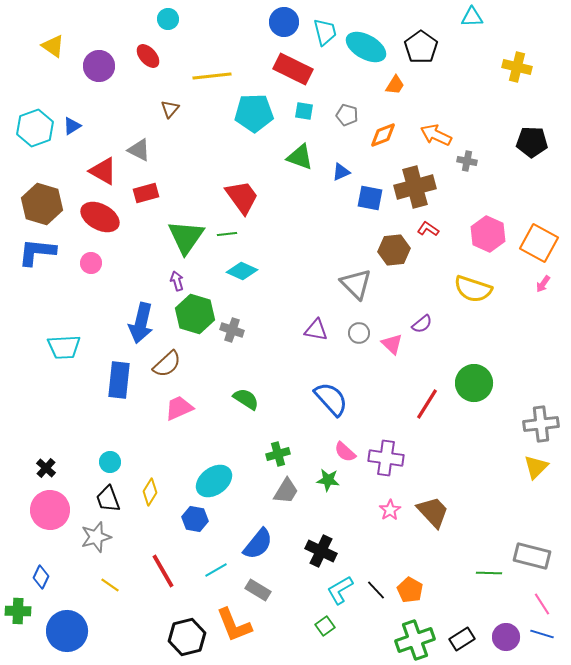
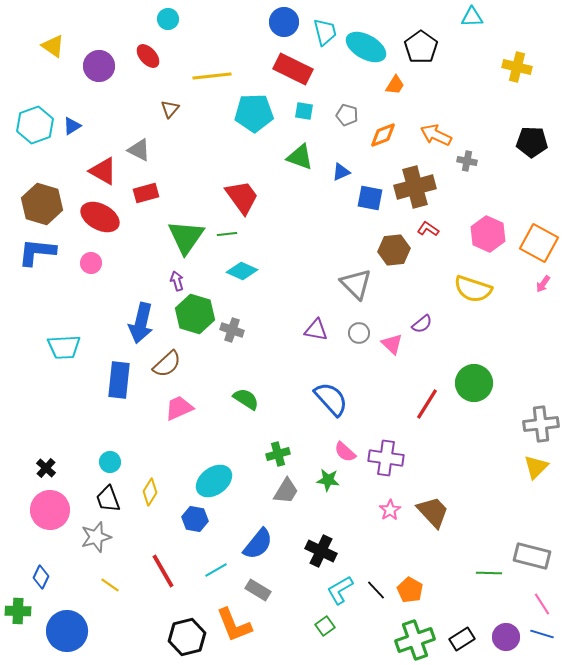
cyan hexagon at (35, 128): moved 3 px up
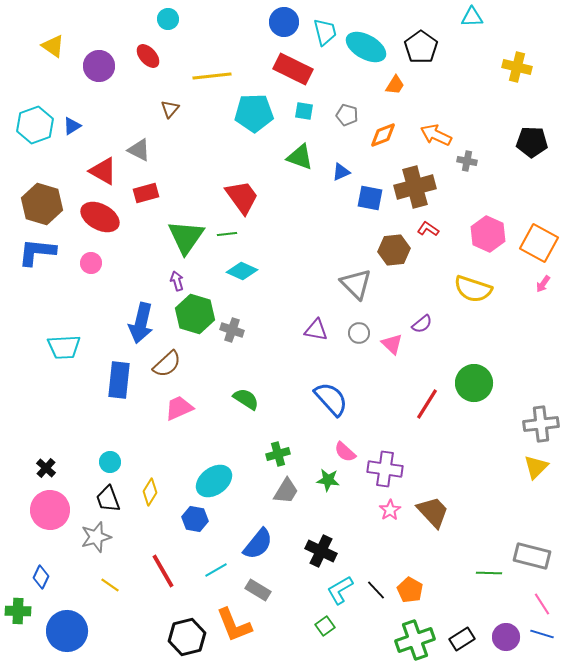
purple cross at (386, 458): moved 1 px left, 11 px down
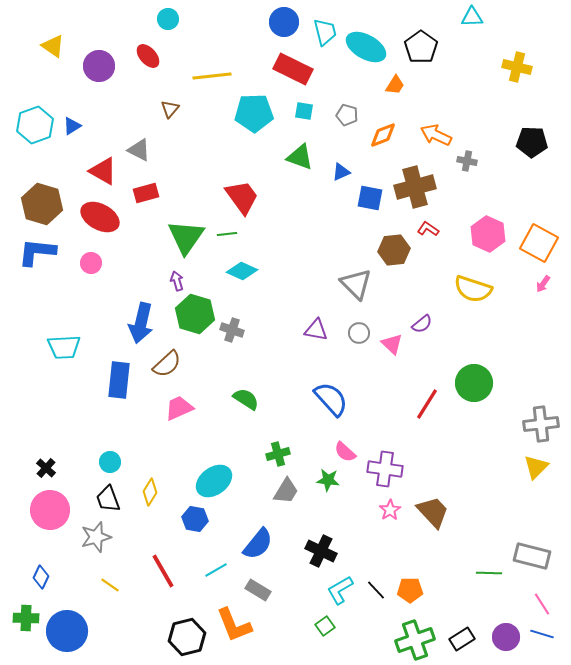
orange pentagon at (410, 590): rotated 30 degrees counterclockwise
green cross at (18, 611): moved 8 px right, 7 px down
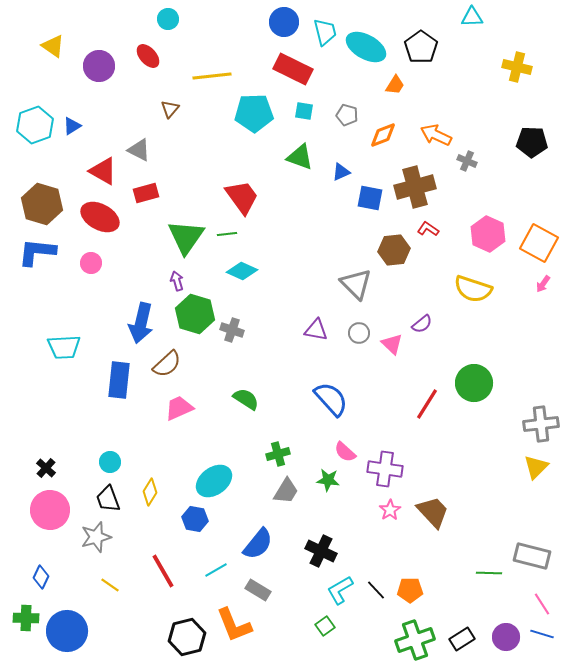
gray cross at (467, 161): rotated 12 degrees clockwise
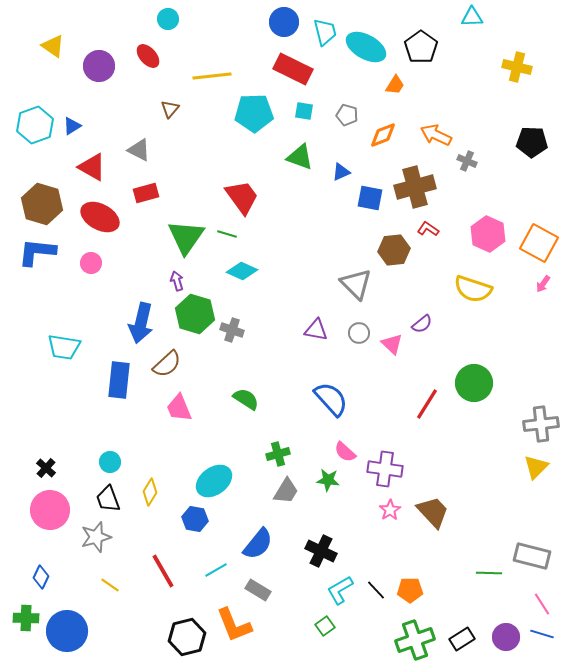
red triangle at (103, 171): moved 11 px left, 4 px up
green line at (227, 234): rotated 24 degrees clockwise
cyan trapezoid at (64, 347): rotated 12 degrees clockwise
pink trapezoid at (179, 408): rotated 88 degrees counterclockwise
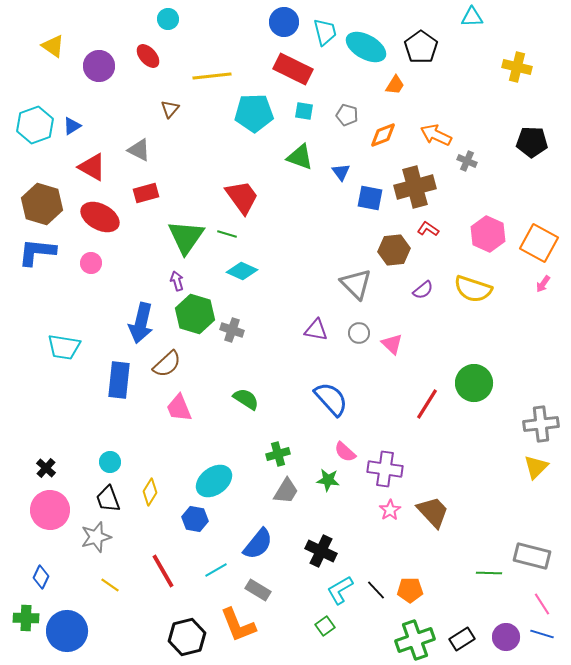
blue triangle at (341, 172): rotated 42 degrees counterclockwise
purple semicircle at (422, 324): moved 1 px right, 34 px up
orange L-shape at (234, 625): moved 4 px right
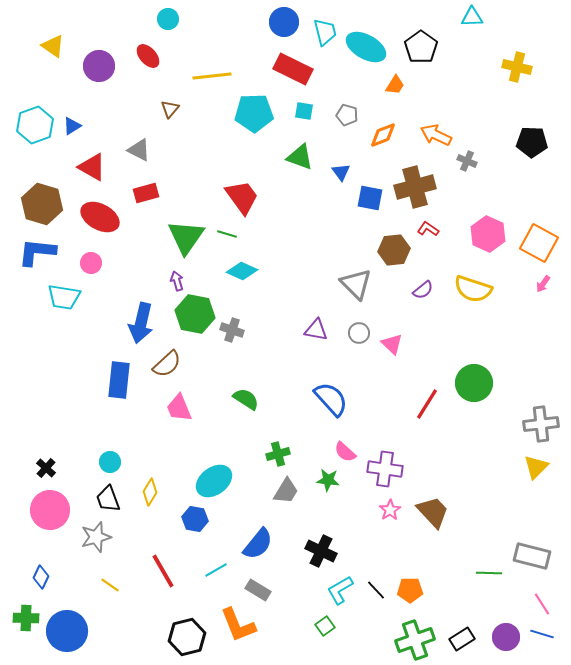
green hexagon at (195, 314): rotated 6 degrees counterclockwise
cyan trapezoid at (64, 347): moved 50 px up
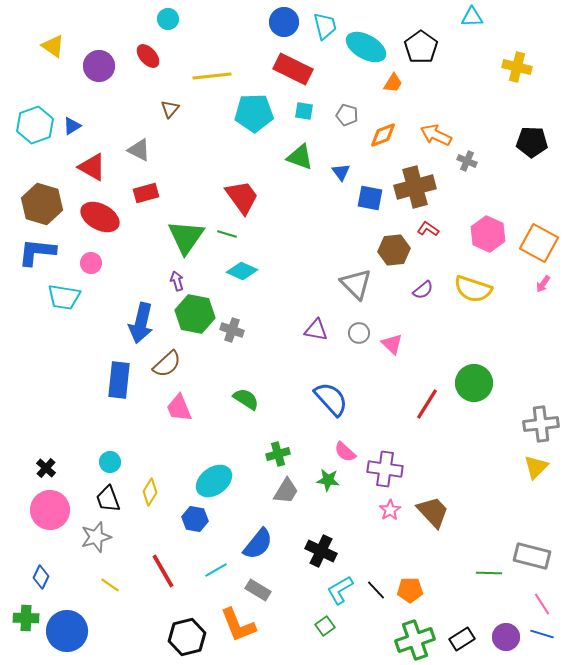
cyan trapezoid at (325, 32): moved 6 px up
orange trapezoid at (395, 85): moved 2 px left, 2 px up
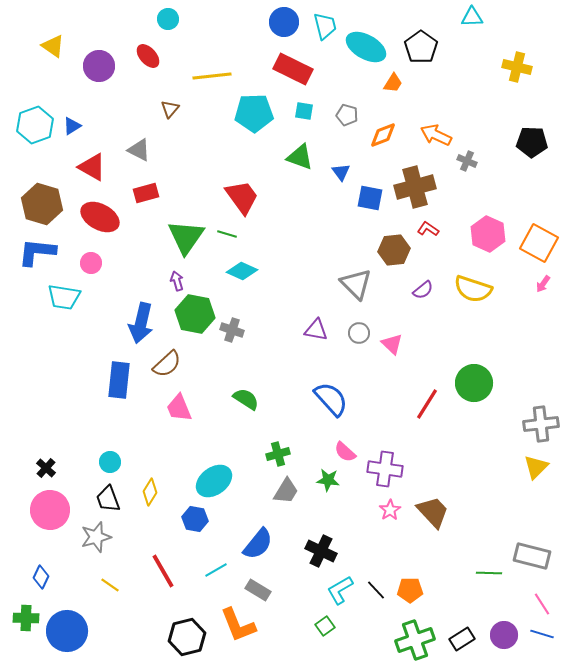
purple circle at (506, 637): moved 2 px left, 2 px up
